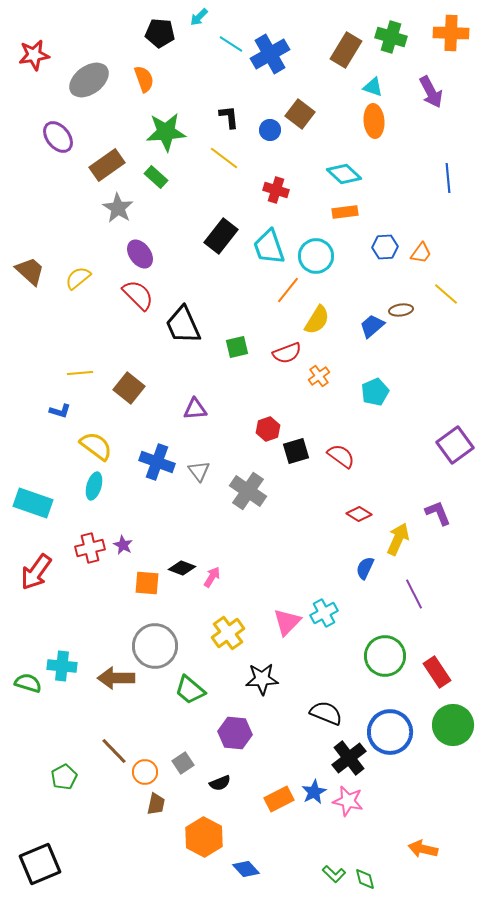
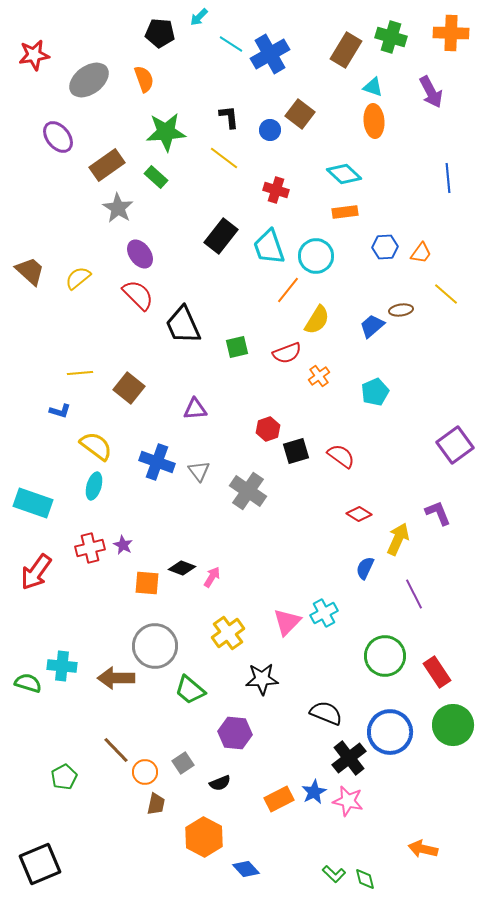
brown line at (114, 751): moved 2 px right, 1 px up
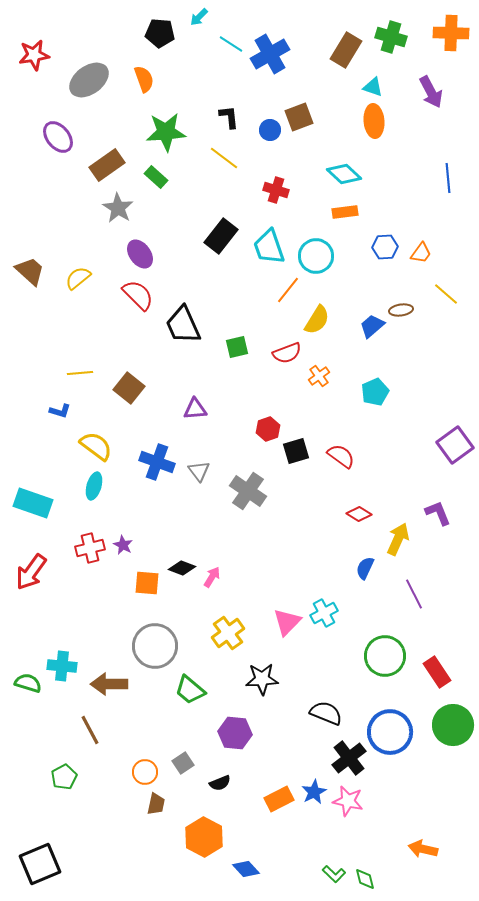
brown square at (300, 114): moved 1 px left, 3 px down; rotated 32 degrees clockwise
red arrow at (36, 572): moved 5 px left
brown arrow at (116, 678): moved 7 px left, 6 px down
brown line at (116, 750): moved 26 px left, 20 px up; rotated 16 degrees clockwise
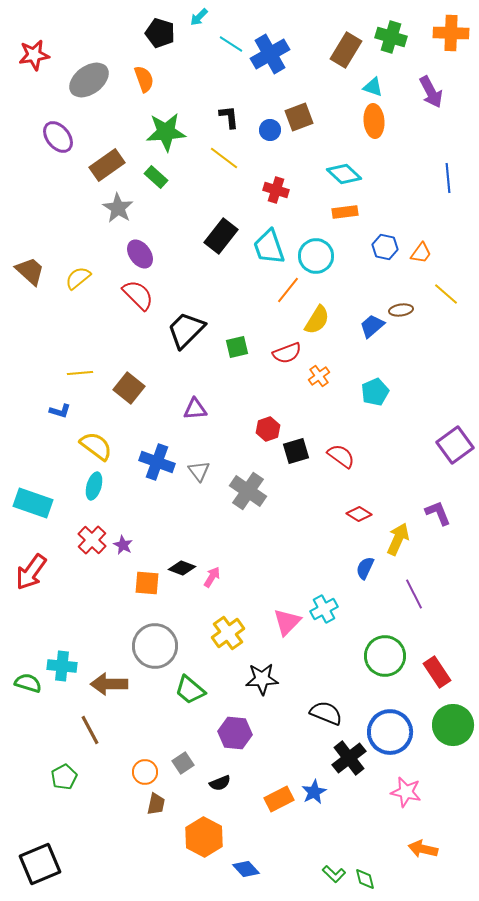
black pentagon at (160, 33): rotated 12 degrees clockwise
blue hexagon at (385, 247): rotated 15 degrees clockwise
black trapezoid at (183, 325): moved 3 px right, 5 px down; rotated 69 degrees clockwise
red cross at (90, 548): moved 2 px right, 8 px up; rotated 32 degrees counterclockwise
cyan cross at (324, 613): moved 4 px up
pink star at (348, 801): moved 58 px right, 9 px up
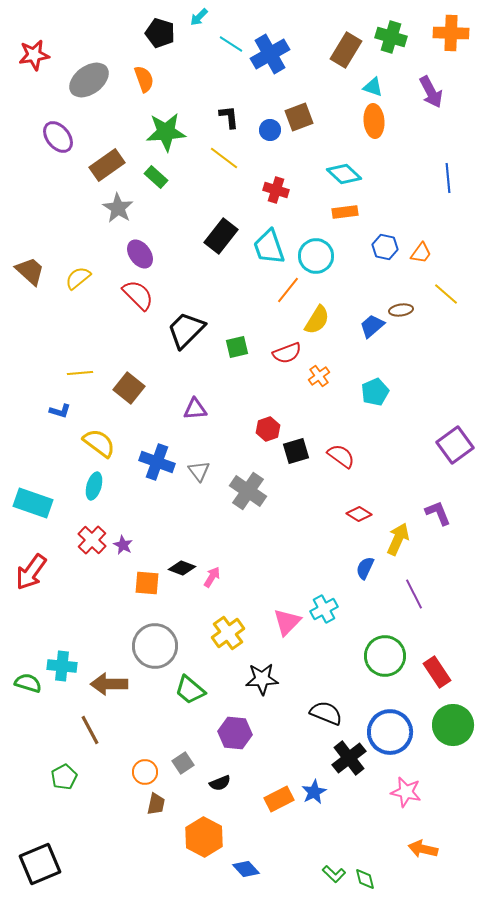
yellow semicircle at (96, 446): moved 3 px right, 3 px up
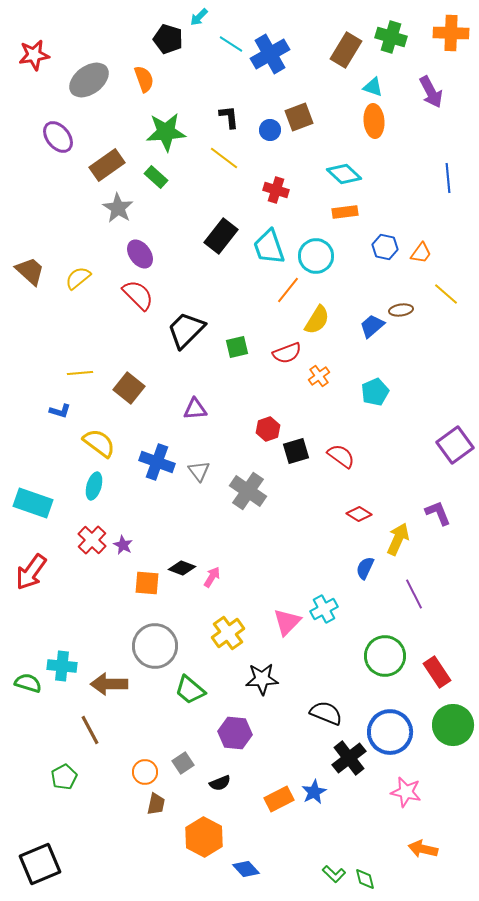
black pentagon at (160, 33): moved 8 px right, 6 px down
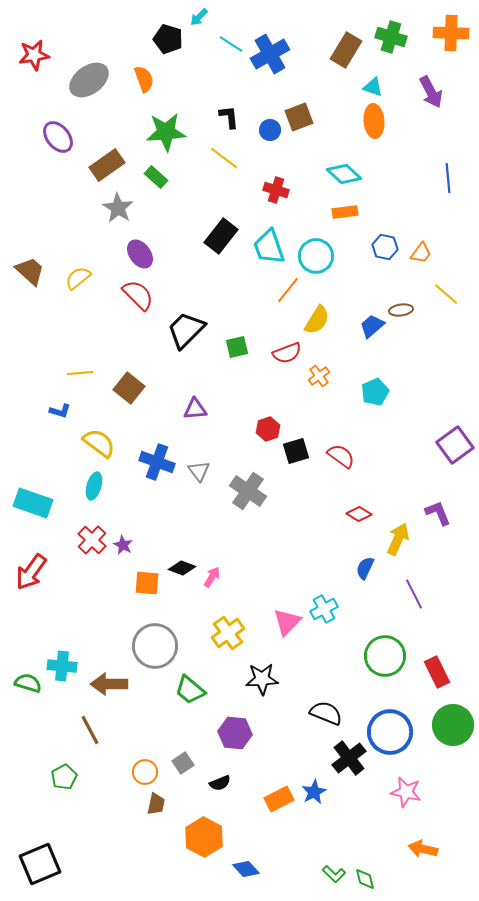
red rectangle at (437, 672): rotated 8 degrees clockwise
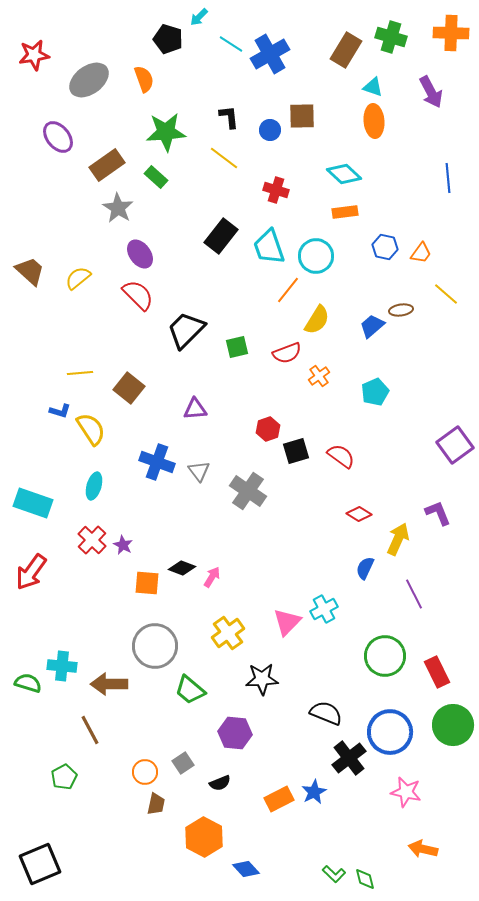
brown square at (299, 117): moved 3 px right, 1 px up; rotated 20 degrees clockwise
yellow semicircle at (99, 443): moved 8 px left, 14 px up; rotated 20 degrees clockwise
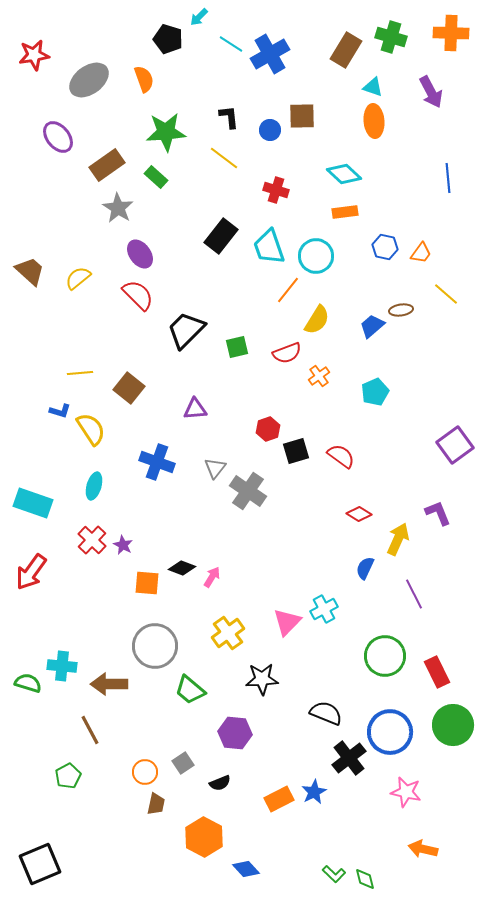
gray triangle at (199, 471): moved 16 px right, 3 px up; rotated 15 degrees clockwise
green pentagon at (64, 777): moved 4 px right, 1 px up
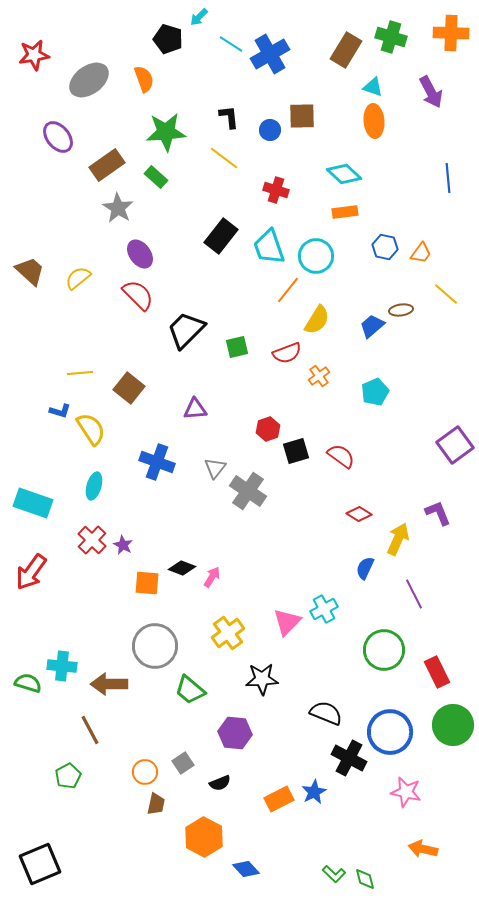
green circle at (385, 656): moved 1 px left, 6 px up
black cross at (349, 758): rotated 24 degrees counterclockwise
